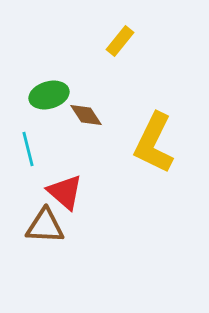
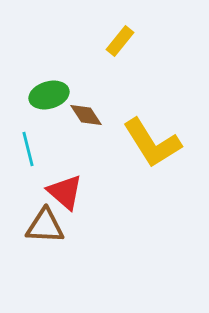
yellow L-shape: moved 2 px left; rotated 58 degrees counterclockwise
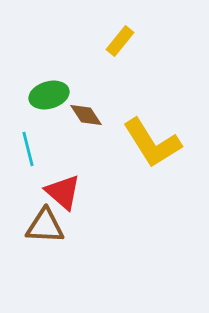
red triangle: moved 2 px left
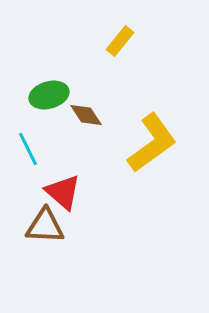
yellow L-shape: rotated 94 degrees counterclockwise
cyan line: rotated 12 degrees counterclockwise
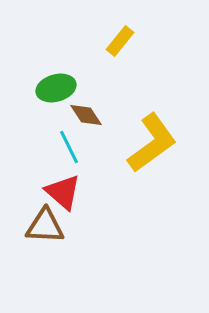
green ellipse: moved 7 px right, 7 px up
cyan line: moved 41 px right, 2 px up
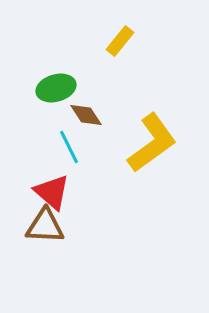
red triangle: moved 11 px left
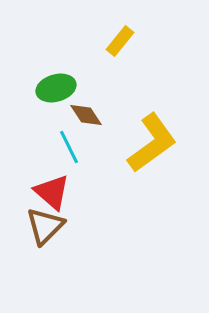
brown triangle: rotated 48 degrees counterclockwise
